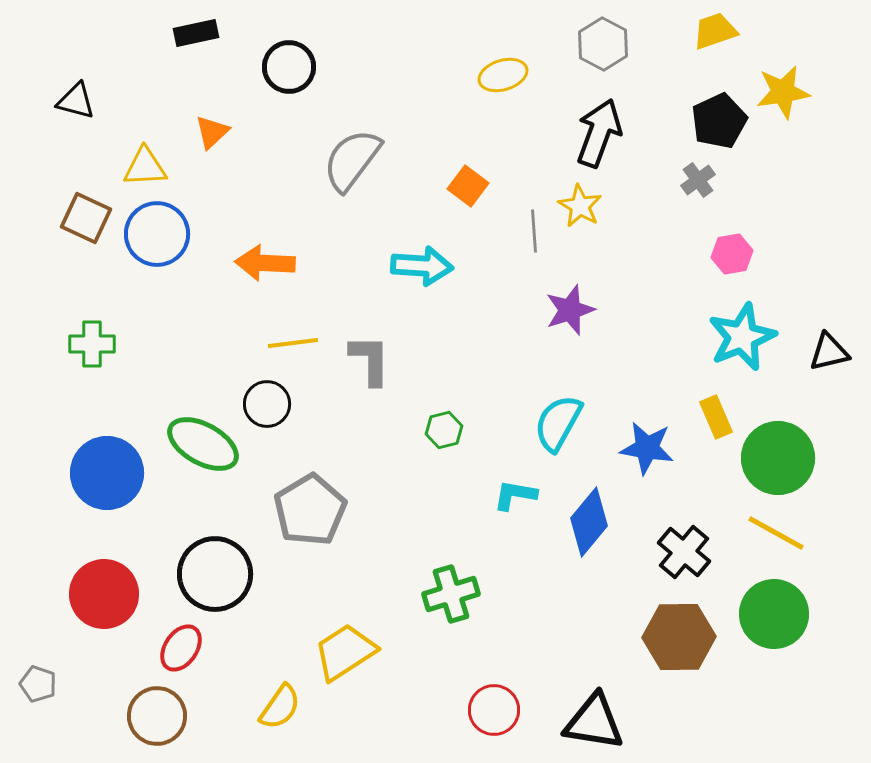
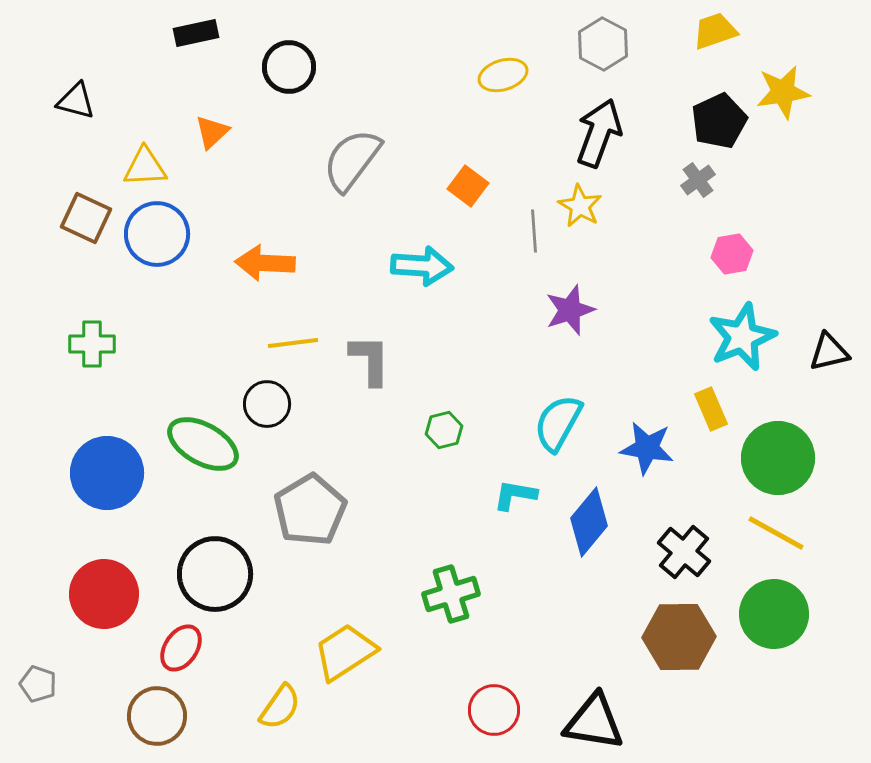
yellow rectangle at (716, 417): moved 5 px left, 8 px up
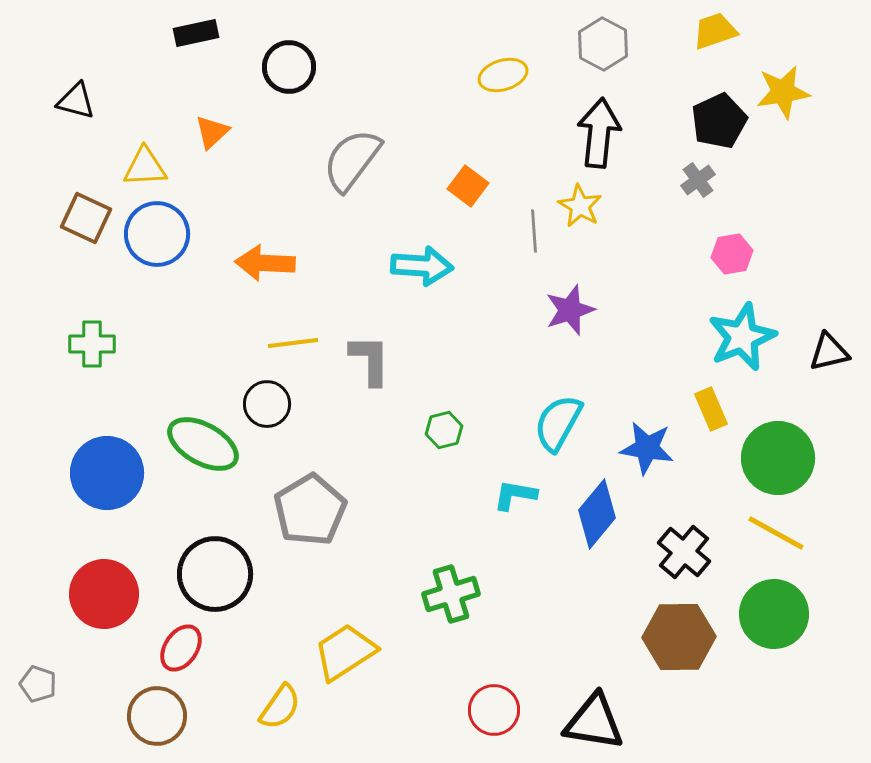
black arrow at (599, 133): rotated 14 degrees counterclockwise
blue diamond at (589, 522): moved 8 px right, 8 px up
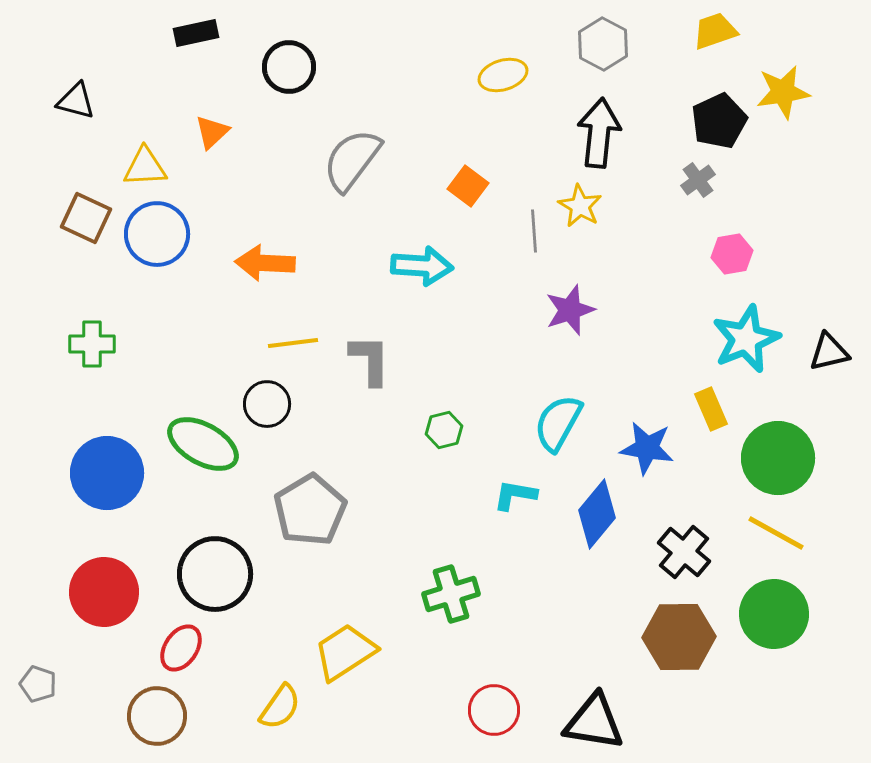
cyan star at (742, 337): moved 4 px right, 2 px down
red circle at (104, 594): moved 2 px up
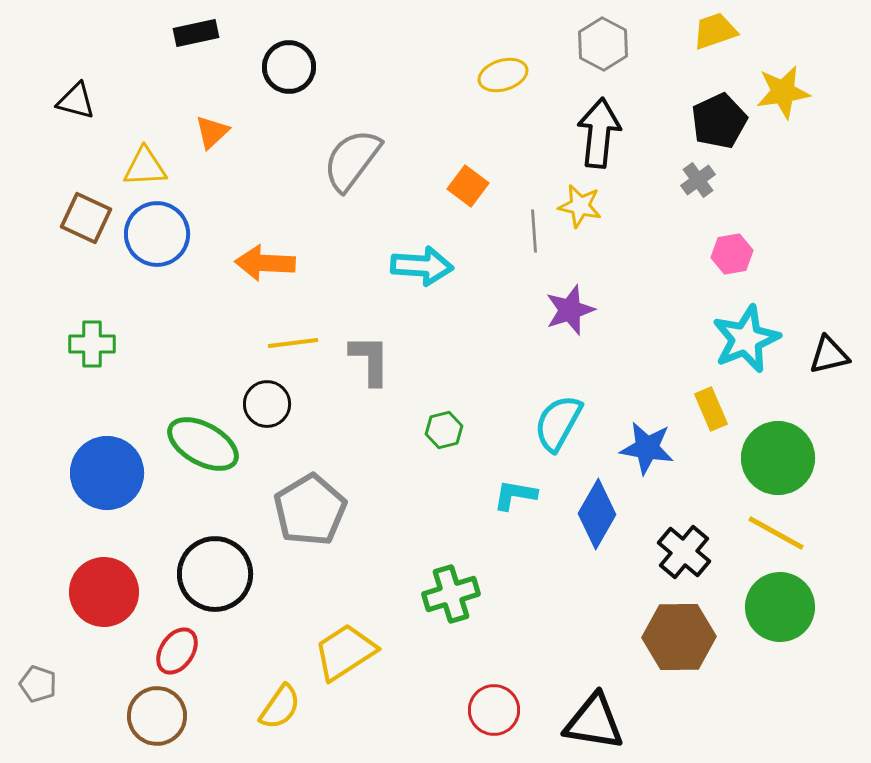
yellow star at (580, 206): rotated 18 degrees counterclockwise
black triangle at (829, 352): moved 3 px down
blue diamond at (597, 514): rotated 10 degrees counterclockwise
green circle at (774, 614): moved 6 px right, 7 px up
red ellipse at (181, 648): moved 4 px left, 3 px down
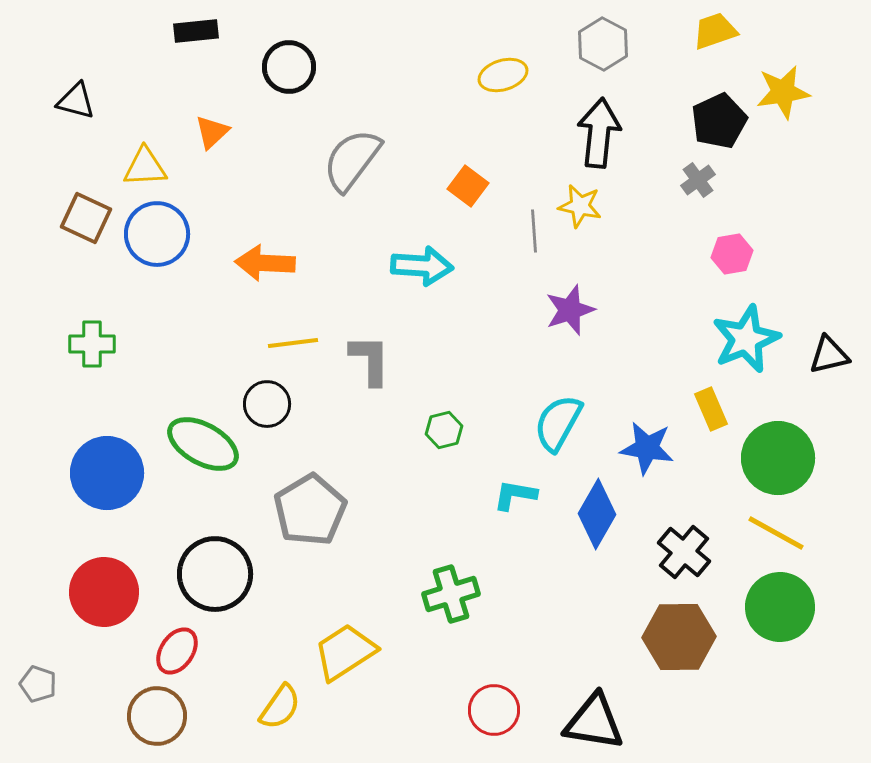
black rectangle at (196, 33): moved 2 px up; rotated 6 degrees clockwise
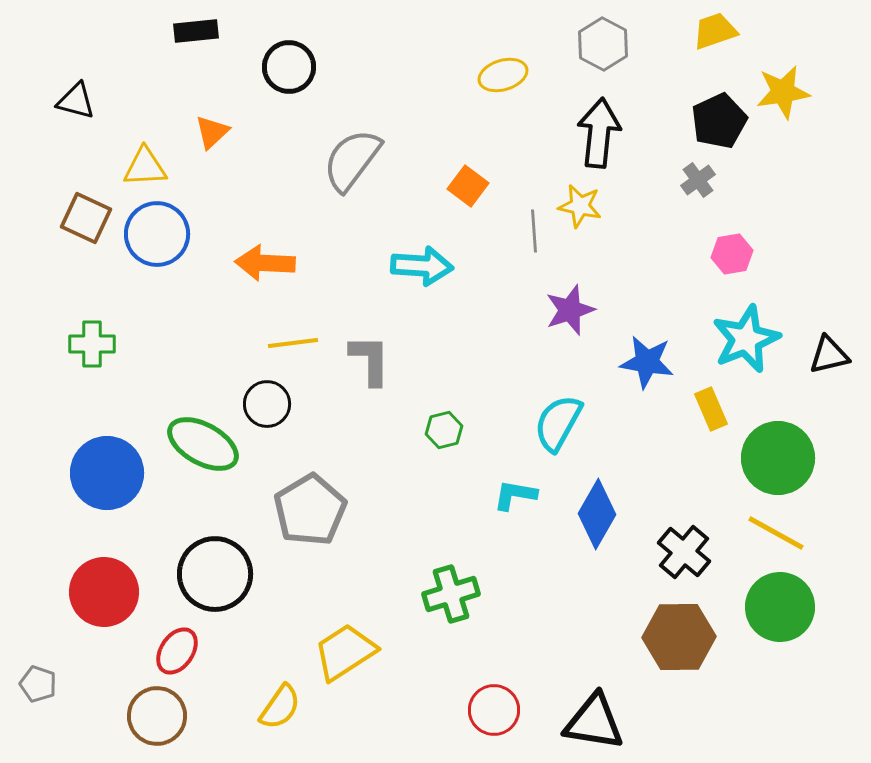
blue star at (647, 448): moved 86 px up
